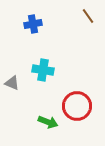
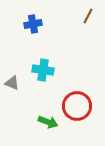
brown line: rotated 63 degrees clockwise
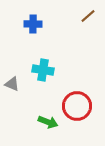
brown line: rotated 21 degrees clockwise
blue cross: rotated 12 degrees clockwise
gray triangle: moved 1 px down
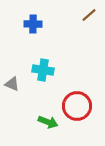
brown line: moved 1 px right, 1 px up
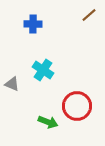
cyan cross: rotated 25 degrees clockwise
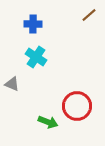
cyan cross: moved 7 px left, 13 px up
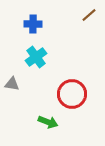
cyan cross: rotated 20 degrees clockwise
gray triangle: rotated 14 degrees counterclockwise
red circle: moved 5 px left, 12 px up
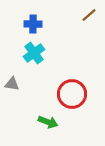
cyan cross: moved 2 px left, 4 px up
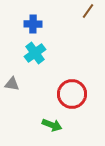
brown line: moved 1 px left, 4 px up; rotated 14 degrees counterclockwise
cyan cross: moved 1 px right
green arrow: moved 4 px right, 3 px down
